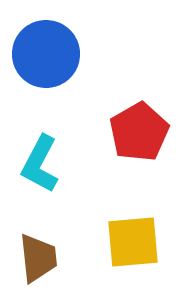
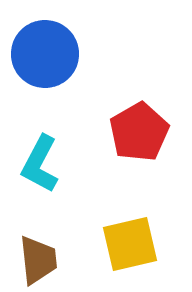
blue circle: moved 1 px left
yellow square: moved 3 px left, 2 px down; rotated 8 degrees counterclockwise
brown trapezoid: moved 2 px down
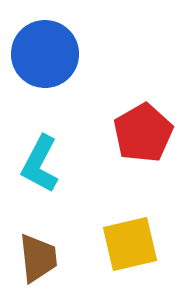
red pentagon: moved 4 px right, 1 px down
brown trapezoid: moved 2 px up
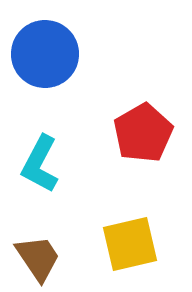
brown trapezoid: rotated 28 degrees counterclockwise
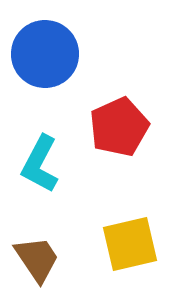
red pentagon: moved 24 px left, 6 px up; rotated 6 degrees clockwise
brown trapezoid: moved 1 px left, 1 px down
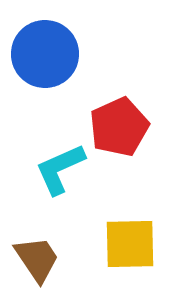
cyan L-shape: moved 20 px right, 5 px down; rotated 38 degrees clockwise
yellow square: rotated 12 degrees clockwise
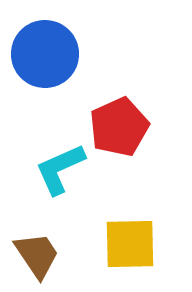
brown trapezoid: moved 4 px up
